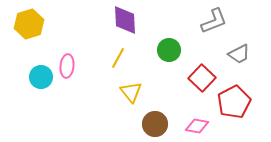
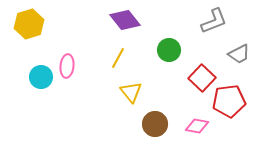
purple diamond: rotated 36 degrees counterclockwise
red pentagon: moved 5 px left, 1 px up; rotated 20 degrees clockwise
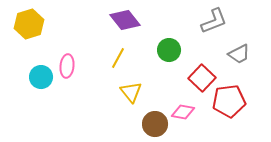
pink diamond: moved 14 px left, 14 px up
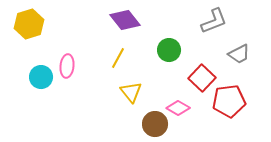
pink diamond: moved 5 px left, 4 px up; rotated 20 degrees clockwise
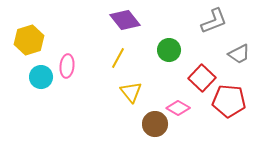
yellow hexagon: moved 16 px down
red pentagon: rotated 12 degrees clockwise
